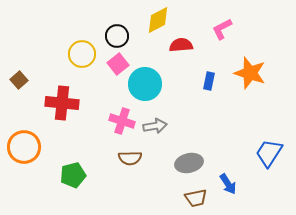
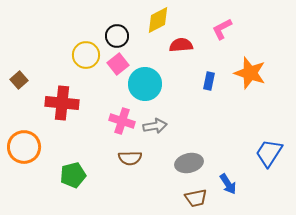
yellow circle: moved 4 px right, 1 px down
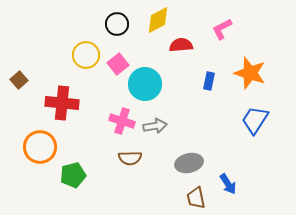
black circle: moved 12 px up
orange circle: moved 16 px right
blue trapezoid: moved 14 px left, 33 px up
brown trapezoid: rotated 90 degrees clockwise
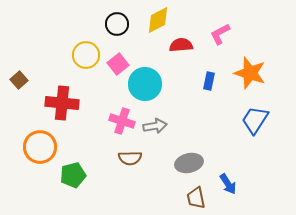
pink L-shape: moved 2 px left, 5 px down
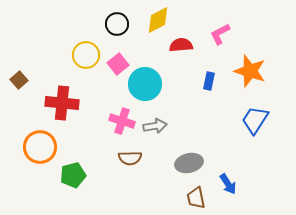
orange star: moved 2 px up
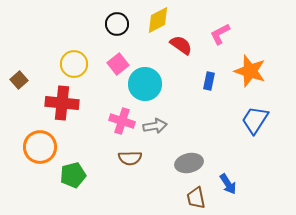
red semicircle: rotated 40 degrees clockwise
yellow circle: moved 12 px left, 9 px down
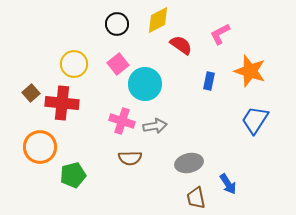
brown square: moved 12 px right, 13 px down
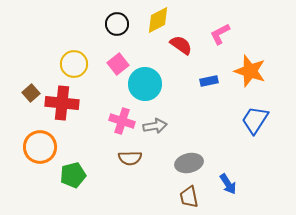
blue rectangle: rotated 66 degrees clockwise
brown trapezoid: moved 7 px left, 1 px up
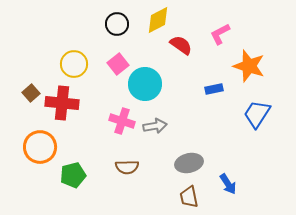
orange star: moved 1 px left, 5 px up
blue rectangle: moved 5 px right, 8 px down
blue trapezoid: moved 2 px right, 6 px up
brown semicircle: moved 3 px left, 9 px down
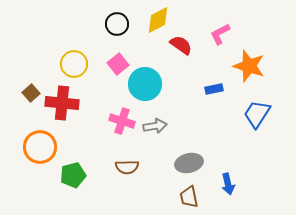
blue arrow: rotated 20 degrees clockwise
